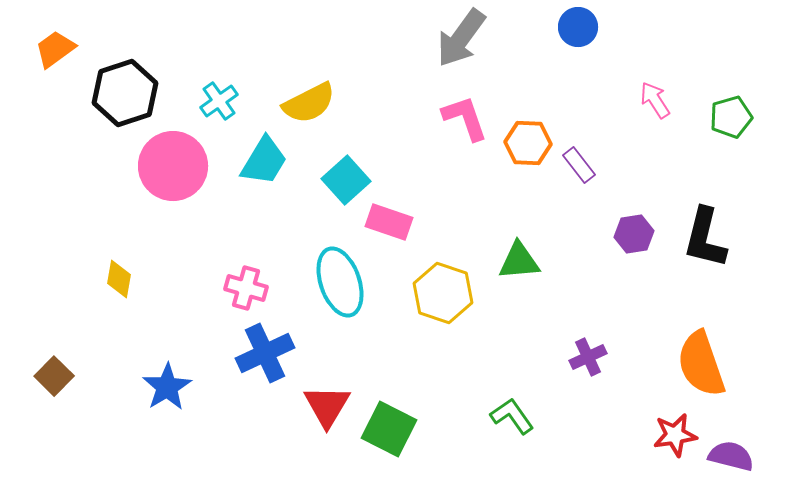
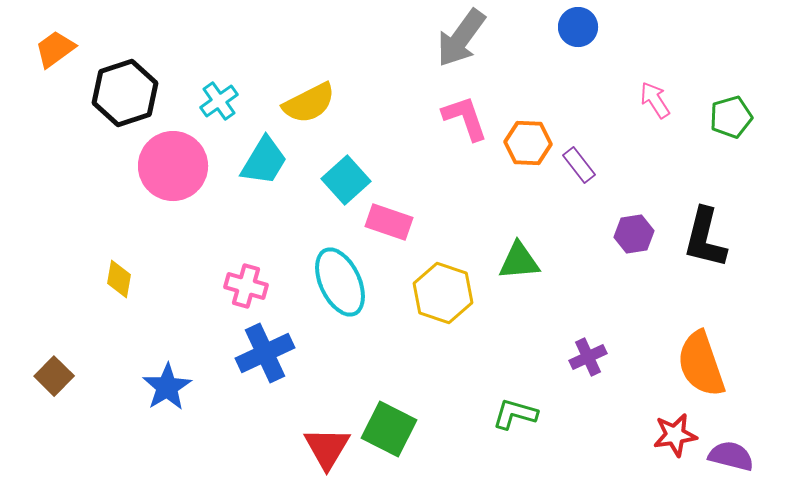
cyan ellipse: rotated 6 degrees counterclockwise
pink cross: moved 2 px up
red triangle: moved 42 px down
green L-shape: moved 3 px right, 2 px up; rotated 39 degrees counterclockwise
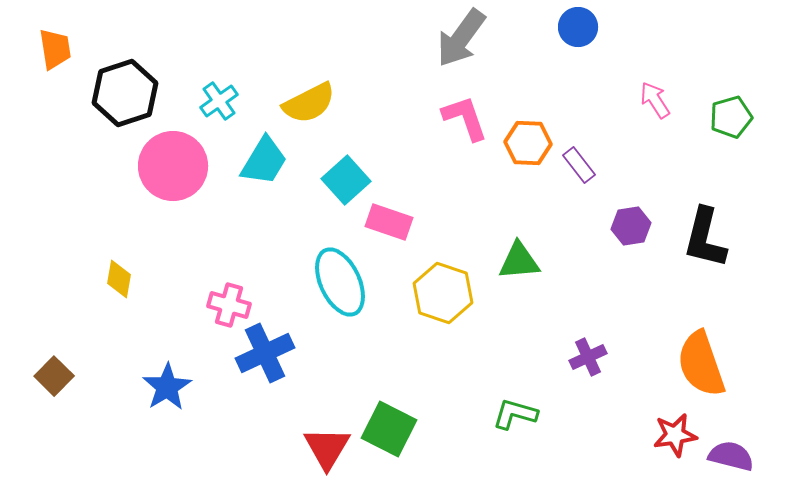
orange trapezoid: rotated 117 degrees clockwise
purple hexagon: moved 3 px left, 8 px up
pink cross: moved 17 px left, 19 px down
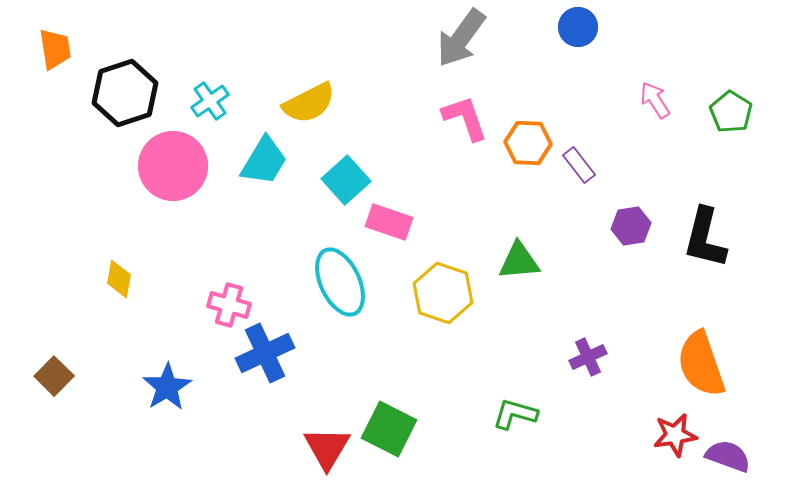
cyan cross: moved 9 px left
green pentagon: moved 5 px up; rotated 24 degrees counterclockwise
purple semicircle: moved 3 px left; rotated 6 degrees clockwise
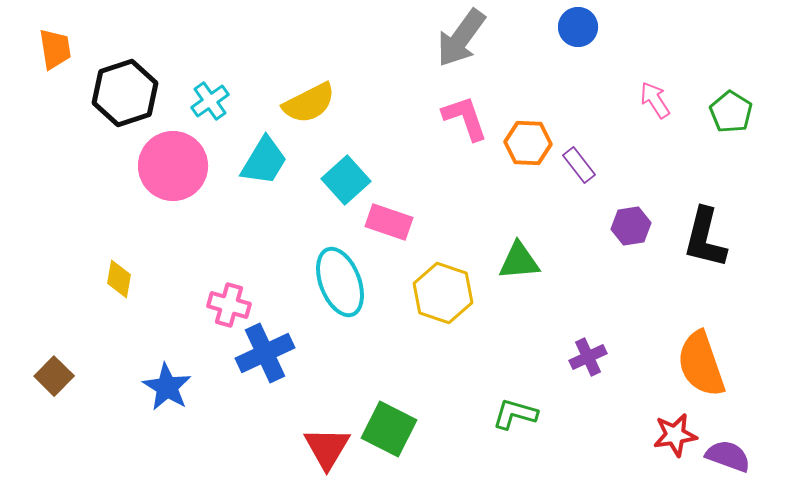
cyan ellipse: rotated 4 degrees clockwise
blue star: rotated 9 degrees counterclockwise
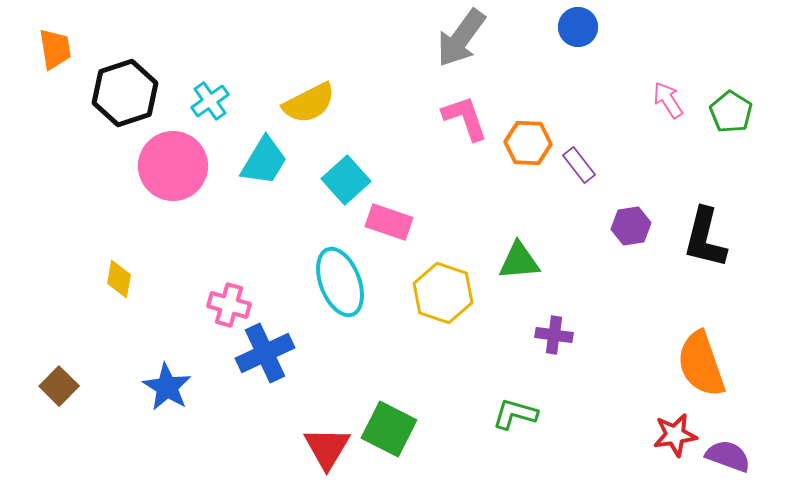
pink arrow: moved 13 px right
purple cross: moved 34 px left, 22 px up; rotated 33 degrees clockwise
brown square: moved 5 px right, 10 px down
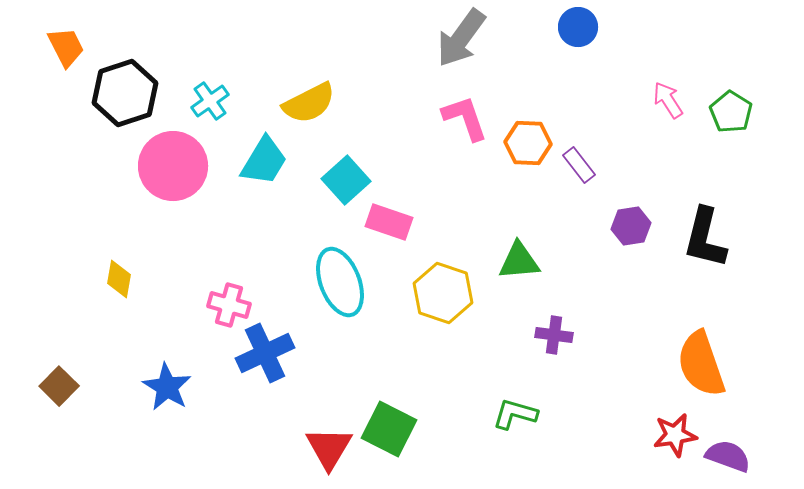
orange trapezoid: moved 11 px right, 2 px up; rotated 18 degrees counterclockwise
red triangle: moved 2 px right
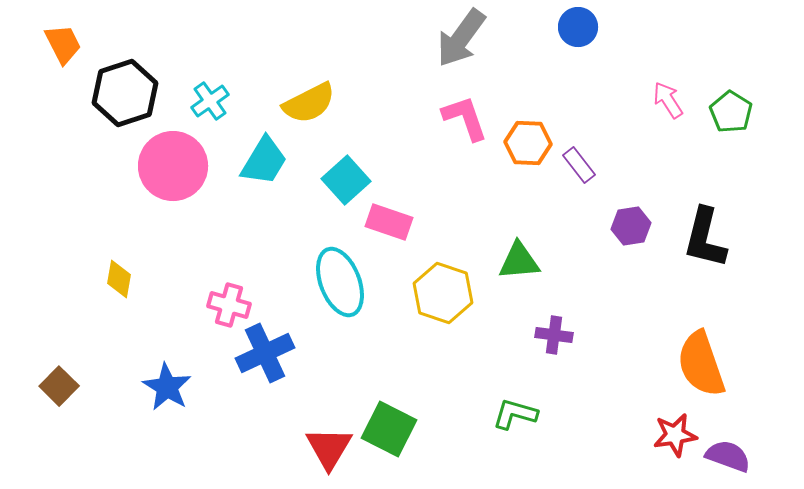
orange trapezoid: moved 3 px left, 3 px up
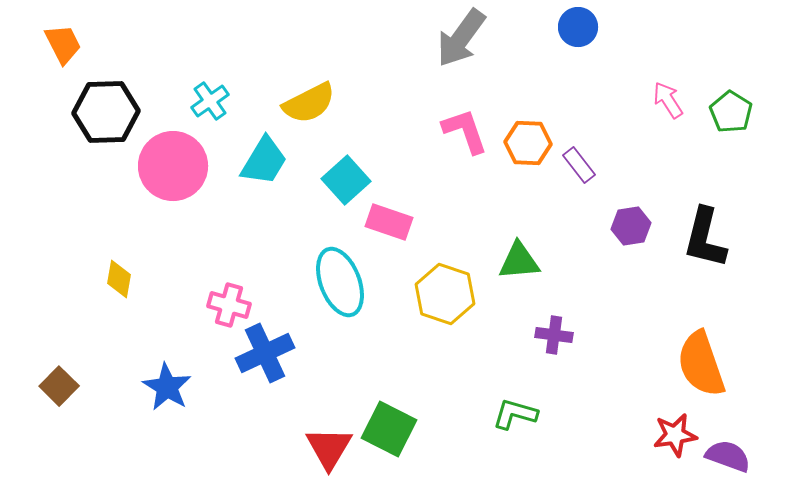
black hexagon: moved 19 px left, 19 px down; rotated 16 degrees clockwise
pink L-shape: moved 13 px down
yellow hexagon: moved 2 px right, 1 px down
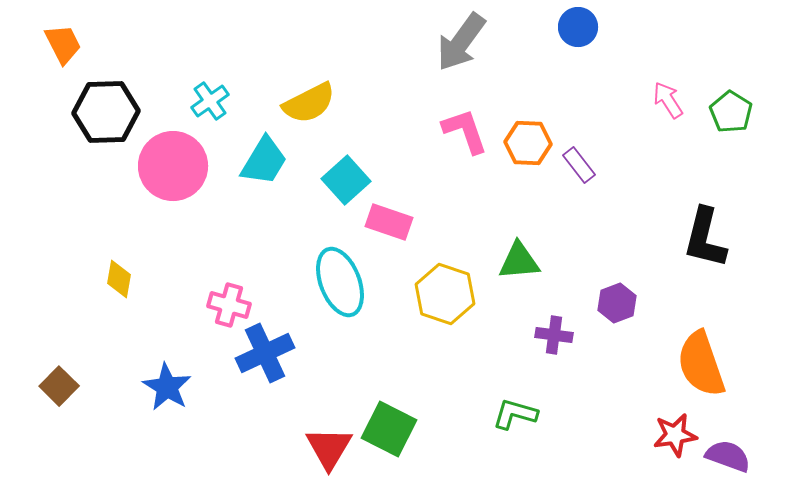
gray arrow: moved 4 px down
purple hexagon: moved 14 px left, 77 px down; rotated 12 degrees counterclockwise
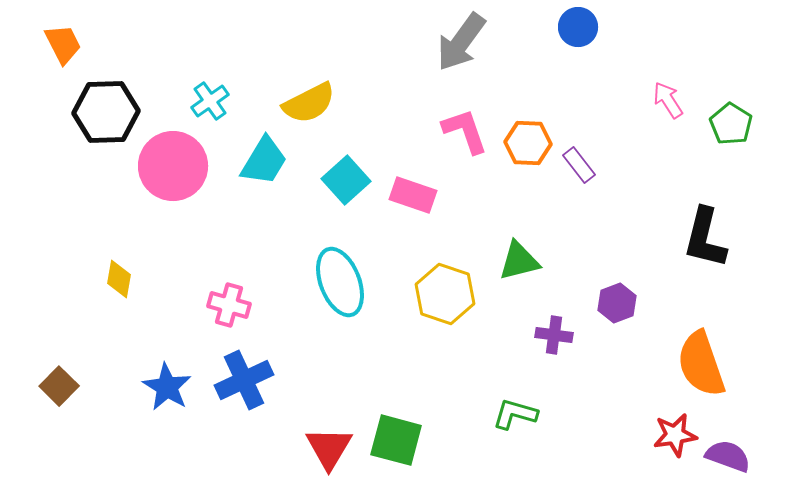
green pentagon: moved 12 px down
pink rectangle: moved 24 px right, 27 px up
green triangle: rotated 9 degrees counterclockwise
blue cross: moved 21 px left, 27 px down
green square: moved 7 px right, 11 px down; rotated 12 degrees counterclockwise
